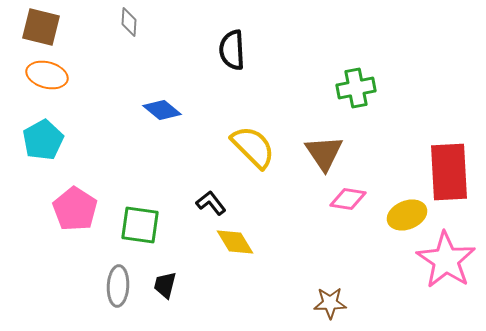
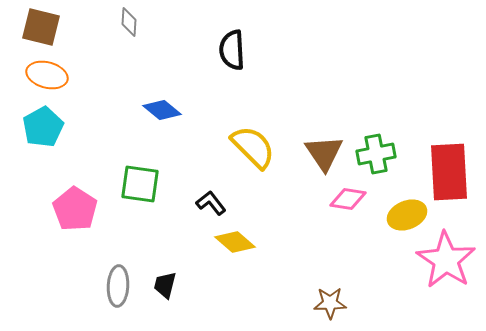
green cross: moved 20 px right, 66 px down
cyan pentagon: moved 13 px up
green square: moved 41 px up
yellow diamond: rotated 18 degrees counterclockwise
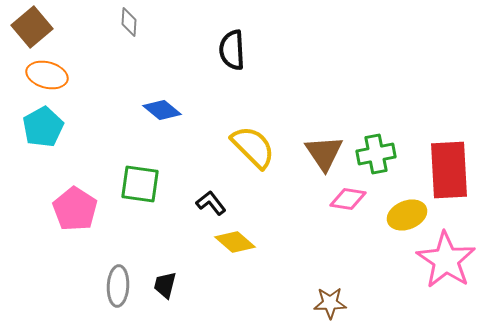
brown square: moved 9 px left; rotated 36 degrees clockwise
red rectangle: moved 2 px up
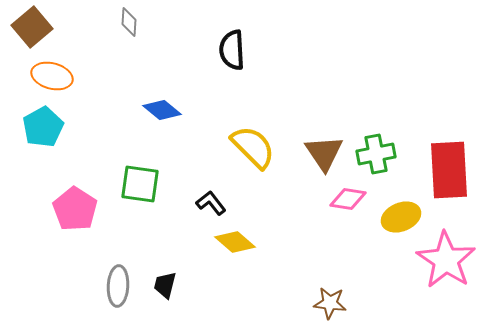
orange ellipse: moved 5 px right, 1 px down
yellow ellipse: moved 6 px left, 2 px down
brown star: rotated 8 degrees clockwise
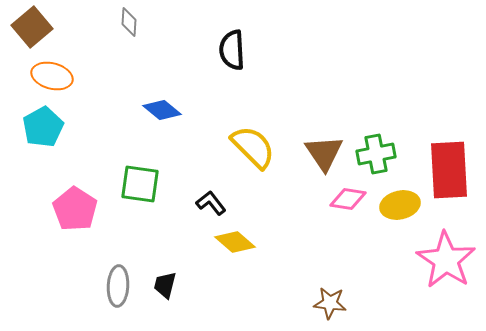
yellow ellipse: moved 1 px left, 12 px up; rotated 9 degrees clockwise
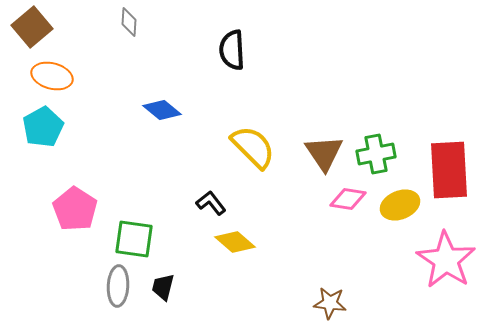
green square: moved 6 px left, 55 px down
yellow ellipse: rotated 9 degrees counterclockwise
black trapezoid: moved 2 px left, 2 px down
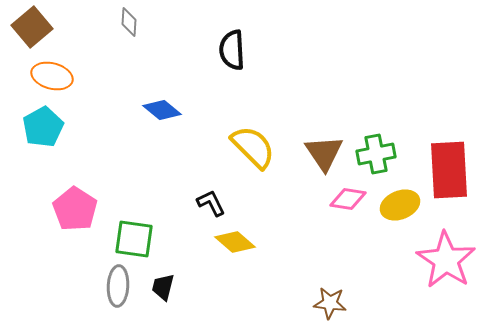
black L-shape: rotated 12 degrees clockwise
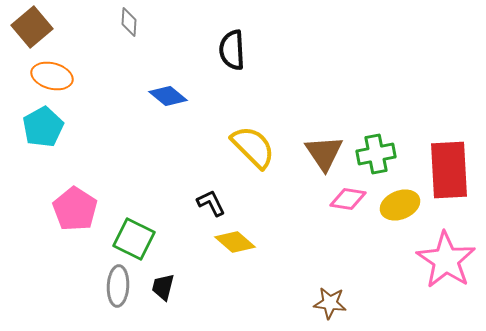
blue diamond: moved 6 px right, 14 px up
green square: rotated 18 degrees clockwise
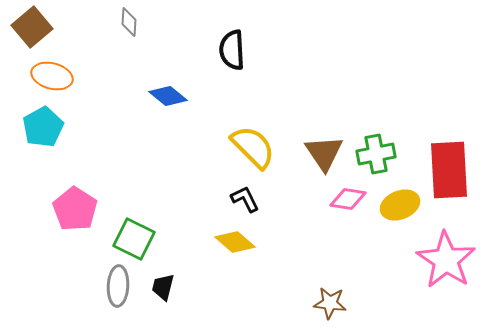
black L-shape: moved 34 px right, 4 px up
